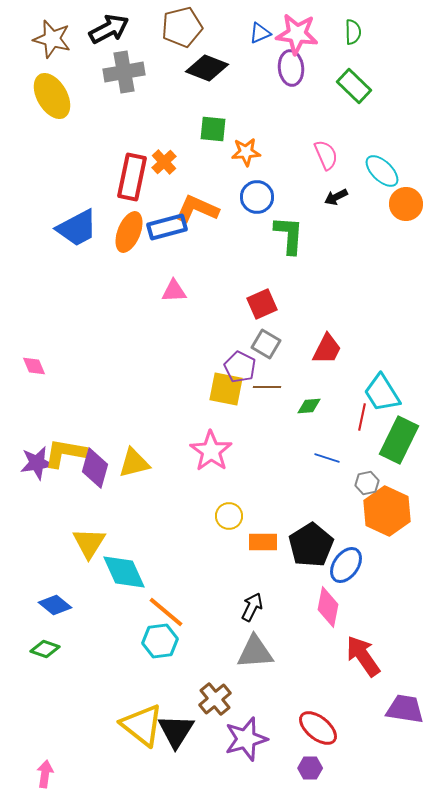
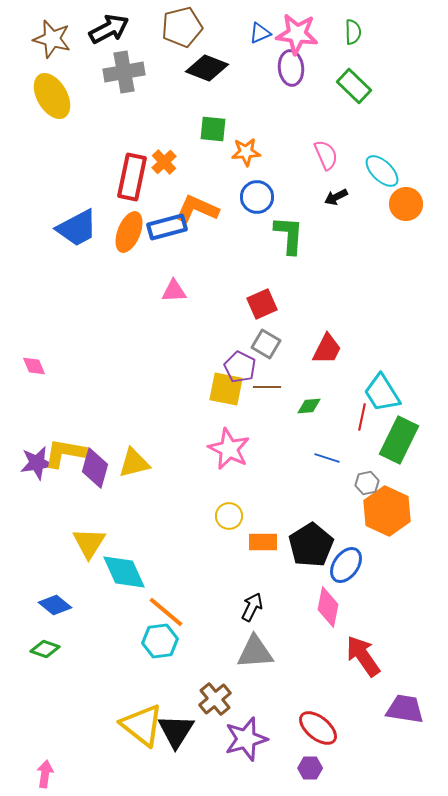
pink star at (211, 451): moved 18 px right, 2 px up; rotated 9 degrees counterclockwise
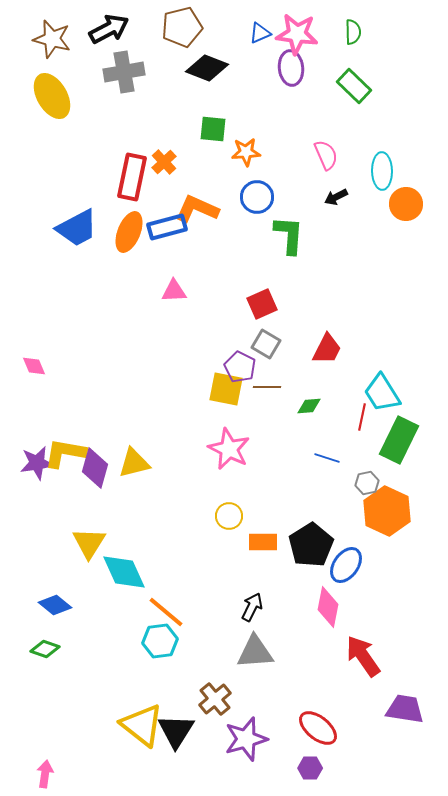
cyan ellipse at (382, 171): rotated 45 degrees clockwise
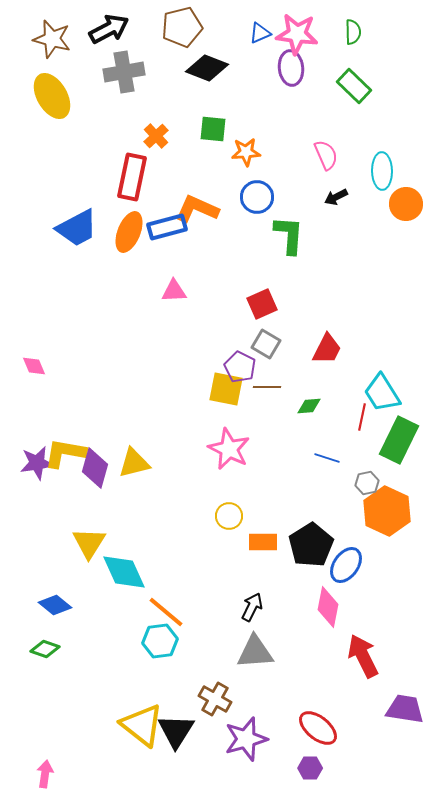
orange cross at (164, 162): moved 8 px left, 26 px up
red arrow at (363, 656): rotated 9 degrees clockwise
brown cross at (215, 699): rotated 20 degrees counterclockwise
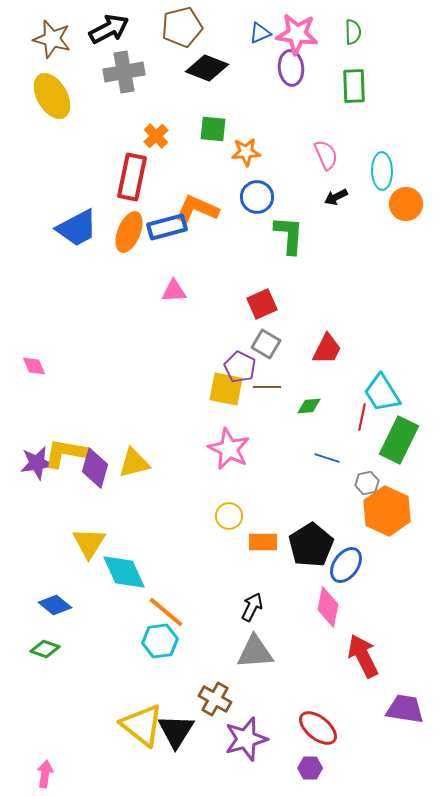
green rectangle at (354, 86): rotated 44 degrees clockwise
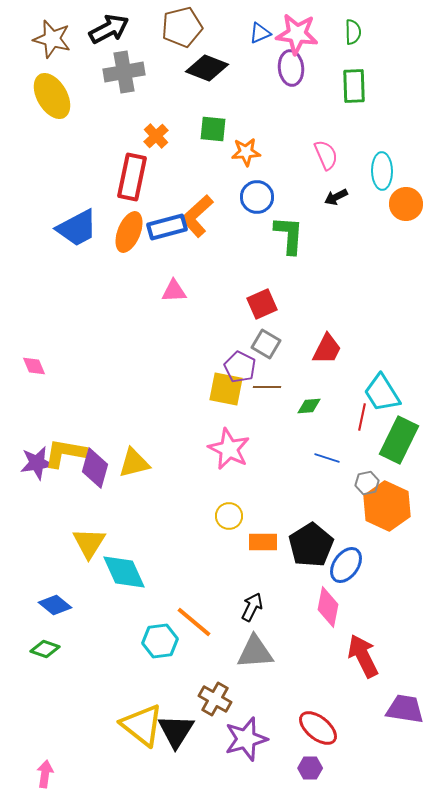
orange L-shape at (197, 209): moved 7 px down; rotated 66 degrees counterclockwise
orange hexagon at (387, 511): moved 5 px up
orange line at (166, 612): moved 28 px right, 10 px down
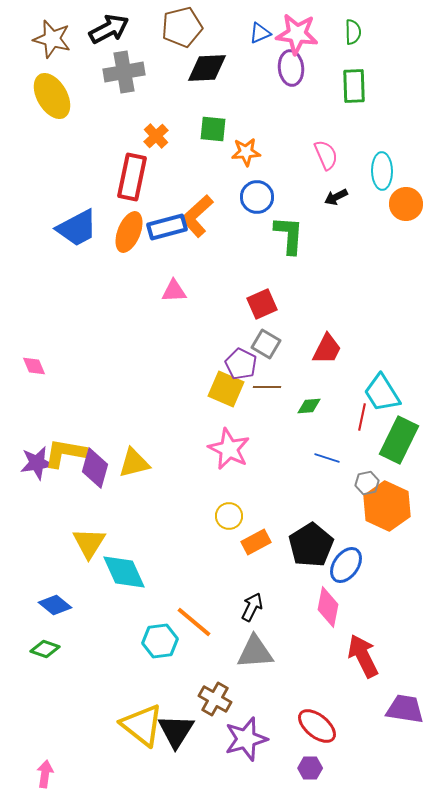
black diamond at (207, 68): rotated 24 degrees counterclockwise
purple pentagon at (240, 367): moved 1 px right, 3 px up
yellow square at (226, 389): rotated 12 degrees clockwise
orange rectangle at (263, 542): moved 7 px left; rotated 28 degrees counterclockwise
red ellipse at (318, 728): moved 1 px left, 2 px up
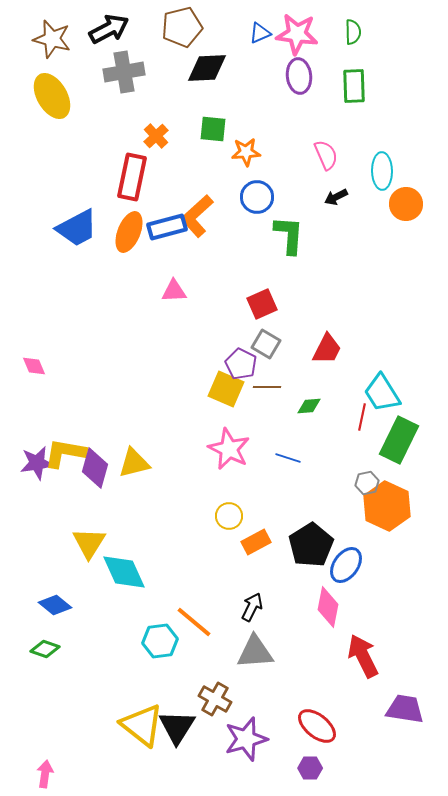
purple ellipse at (291, 68): moved 8 px right, 8 px down
blue line at (327, 458): moved 39 px left
black triangle at (176, 731): moved 1 px right, 4 px up
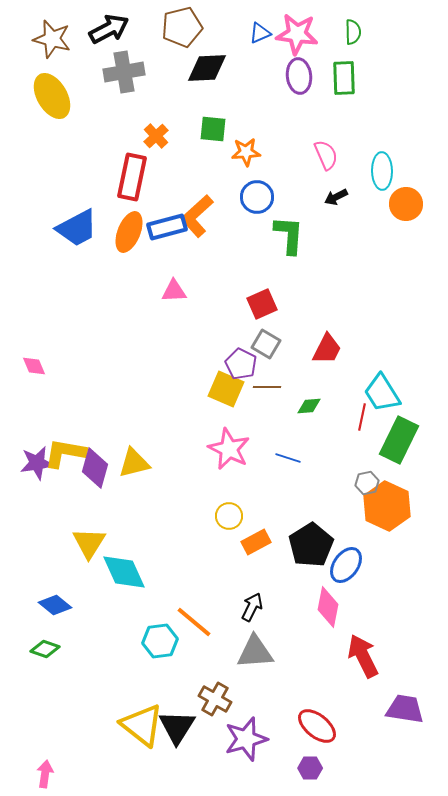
green rectangle at (354, 86): moved 10 px left, 8 px up
